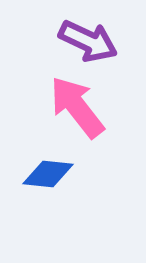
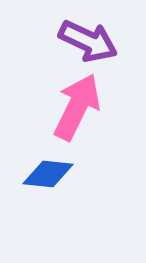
pink arrow: rotated 64 degrees clockwise
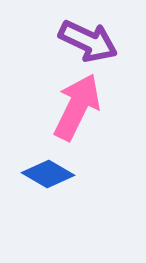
blue diamond: rotated 24 degrees clockwise
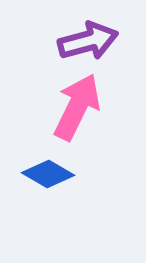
purple arrow: rotated 40 degrees counterclockwise
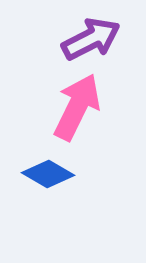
purple arrow: moved 3 px right, 2 px up; rotated 12 degrees counterclockwise
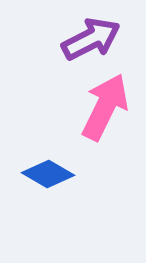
pink arrow: moved 28 px right
